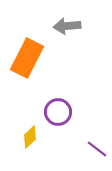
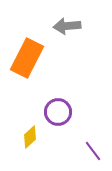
purple line: moved 4 px left, 2 px down; rotated 15 degrees clockwise
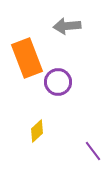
orange rectangle: rotated 48 degrees counterclockwise
purple circle: moved 30 px up
yellow diamond: moved 7 px right, 6 px up
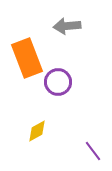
yellow diamond: rotated 15 degrees clockwise
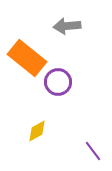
orange rectangle: rotated 30 degrees counterclockwise
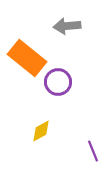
yellow diamond: moved 4 px right
purple line: rotated 15 degrees clockwise
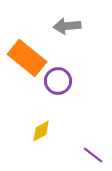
purple circle: moved 1 px up
purple line: moved 4 px down; rotated 30 degrees counterclockwise
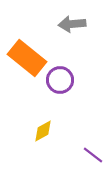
gray arrow: moved 5 px right, 2 px up
purple circle: moved 2 px right, 1 px up
yellow diamond: moved 2 px right
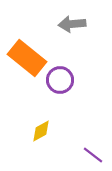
yellow diamond: moved 2 px left
